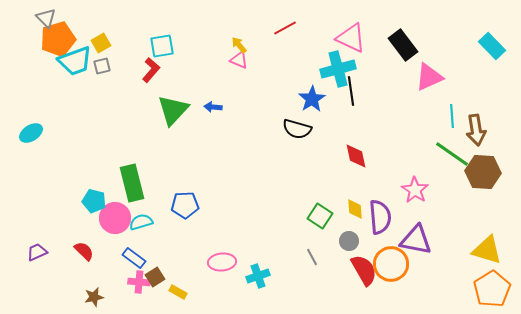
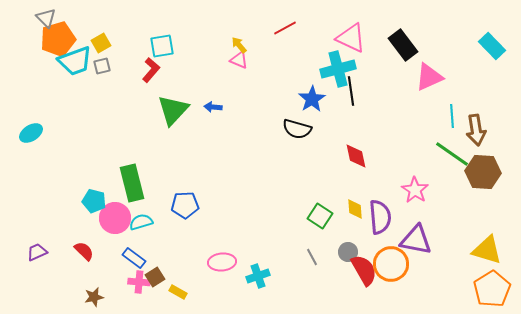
gray circle at (349, 241): moved 1 px left, 11 px down
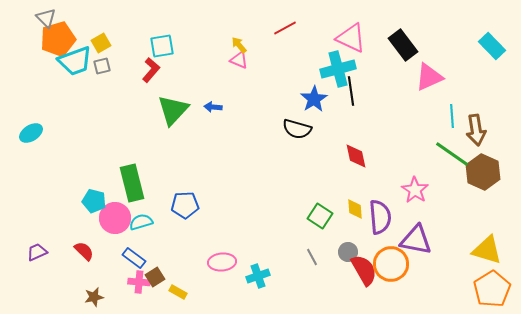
blue star at (312, 99): moved 2 px right
brown hexagon at (483, 172): rotated 20 degrees clockwise
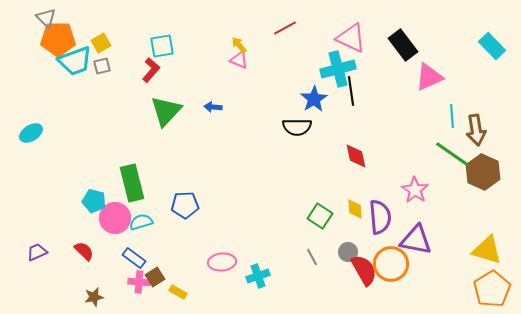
orange pentagon at (58, 39): rotated 16 degrees clockwise
green triangle at (173, 110): moved 7 px left, 1 px down
black semicircle at (297, 129): moved 2 px up; rotated 16 degrees counterclockwise
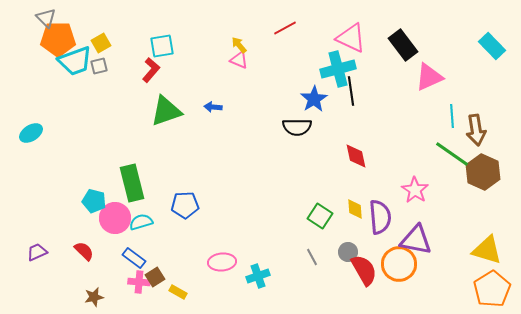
gray square at (102, 66): moved 3 px left
green triangle at (166, 111): rotated 28 degrees clockwise
orange circle at (391, 264): moved 8 px right
